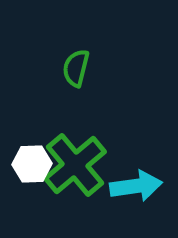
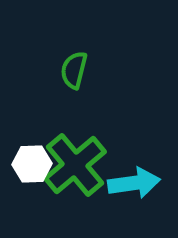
green semicircle: moved 2 px left, 2 px down
cyan arrow: moved 2 px left, 3 px up
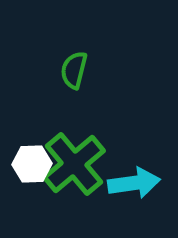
green cross: moved 1 px left, 1 px up
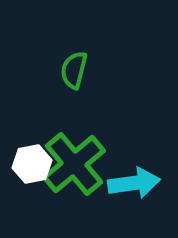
white hexagon: rotated 9 degrees counterclockwise
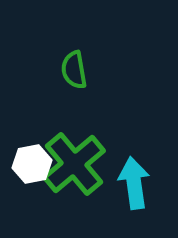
green semicircle: rotated 24 degrees counterclockwise
cyan arrow: rotated 90 degrees counterclockwise
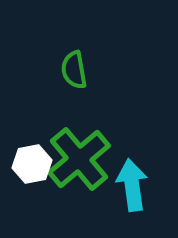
green cross: moved 5 px right, 5 px up
cyan arrow: moved 2 px left, 2 px down
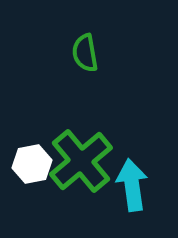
green semicircle: moved 11 px right, 17 px up
green cross: moved 2 px right, 2 px down
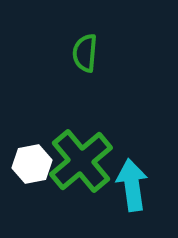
green semicircle: rotated 15 degrees clockwise
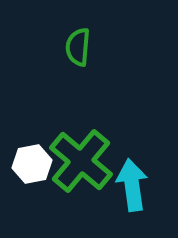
green semicircle: moved 7 px left, 6 px up
green cross: rotated 10 degrees counterclockwise
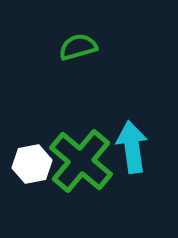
green semicircle: rotated 69 degrees clockwise
cyan arrow: moved 38 px up
